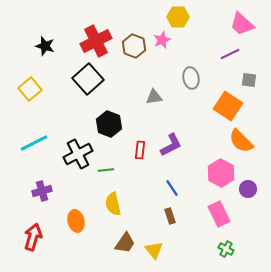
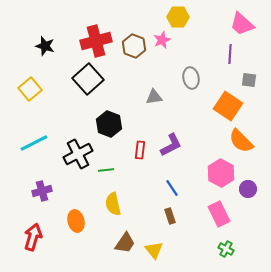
red cross: rotated 12 degrees clockwise
purple line: rotated 60 degrees counterclockwise
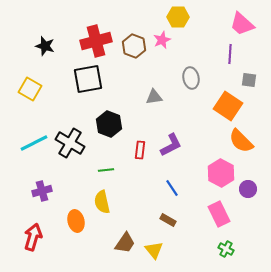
black square: rotated 32 degrees clockwise
yellow square: rotated 20 degrees counterclockwise
black cross: moved 8 px left, 11 px up; rotated 32 degrees counterclockwise
yellow semicircle: moved 11 px left, 2 px up
brown rectangle: moved 2 px left, 4 px down; rotated 42 degrees counterclockwise
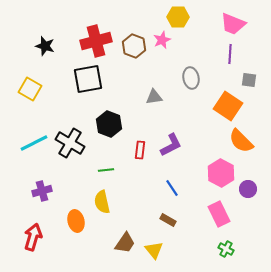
pink trapezoid: moved 9 px left; rotated 20 degrees counterclockwise
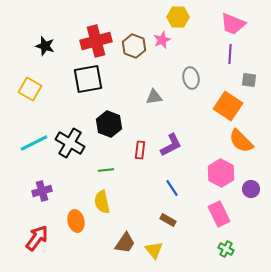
purple circle: moved 3 px right
red arrow: moved 4 px right, 1 px down; rotated 20 degrees clockwise
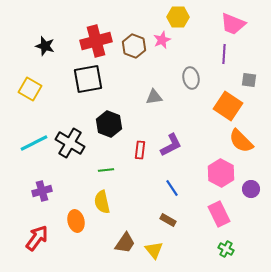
purple line: moved 6 px left
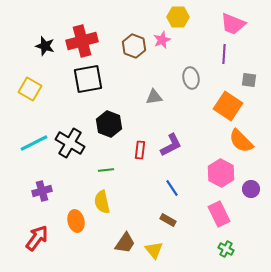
red cross: moved 14 px left
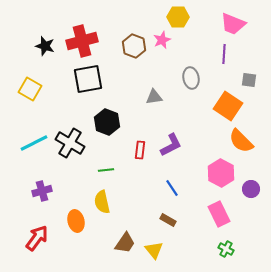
black hexagon: moved 2 px left, 2 px up
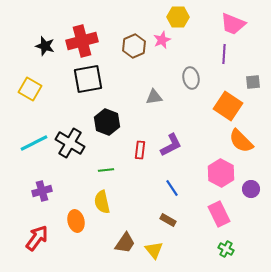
brown hexagon: rotated 15 degrees clockwise
gray square: moved 4 px right, 2 px down; rotated 14 degrees counterclockwise
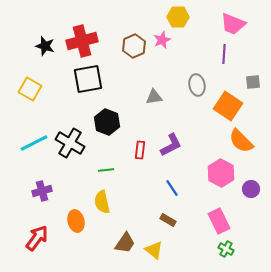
gray ellipse: moved 6 px right, 7 px down
pink rectangle: moved 7 px down
yellow triangle: rotated 12 degrees counterclockwise
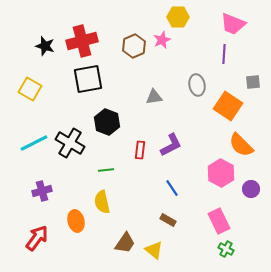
orange semicircle: moved 4 px down
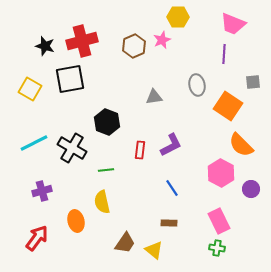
black square: moved 18 px left
black cross: moved 2 px right, 5 px down
brown rectangle: moved 1 px right, 3 px down; rotated 28 degrees counterclockwise
green cross: moved 9 px left, 1 px up; rotated 21 degrees counterclockwise
